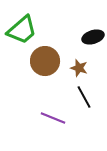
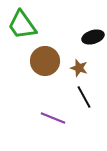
green trapezoid: moved 5 px up; rotated 96 degrees clockwise
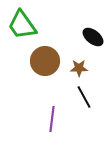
black ellipse: rotated 55 degrees clockwise
brown star: rotated 18 degrees counterclockwise
purple line: moved 1 px left, 1 px down; rotated 75 degrees clockwise
